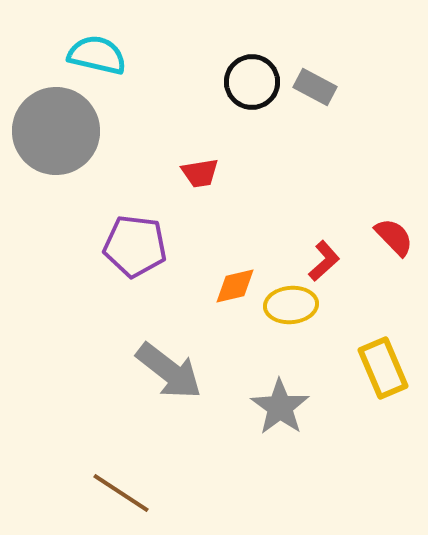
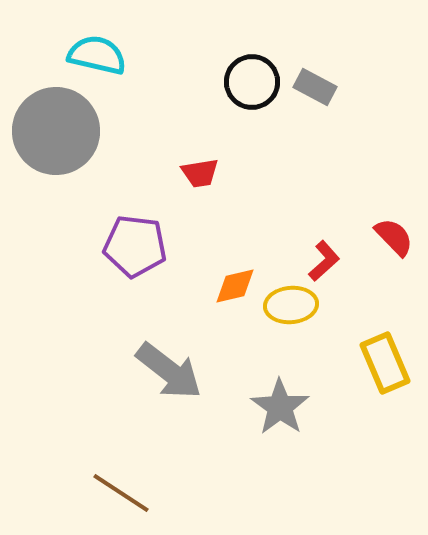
yellow rectangle: moved 2 px right, 5 px up
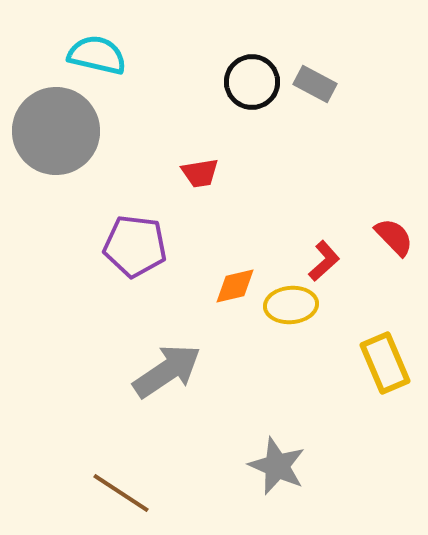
gray rectangle: moved 3 px up
gray arrow: moved 2 px left; rotated 72 degrees counterclockwise
gray star: moved 3 px left, 59 px down; rotated 12 degrees counterclockwise
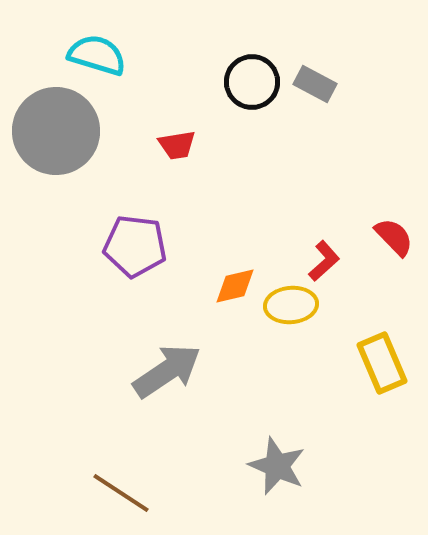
cyan semicircle: rotated 4 degrees clockwise
red trapezoid: moved 23 px left, 28 px up
yellow rectangle: moved 3 px left
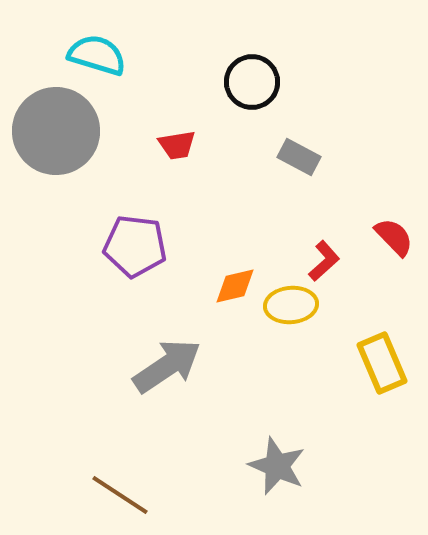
gray rectangle: moved 16 px left, 73 px down
gray arrow: moved 5 px up
brown line: moved 1 px left, 2 px down
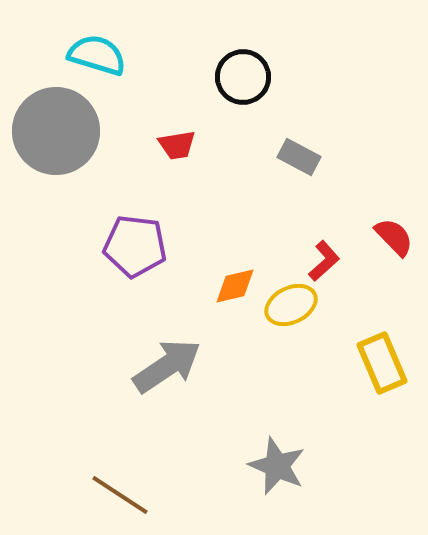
black circle: moved 9 px left, 5 px up
yellow ellipse: rotated 21 degrees counterclockwise
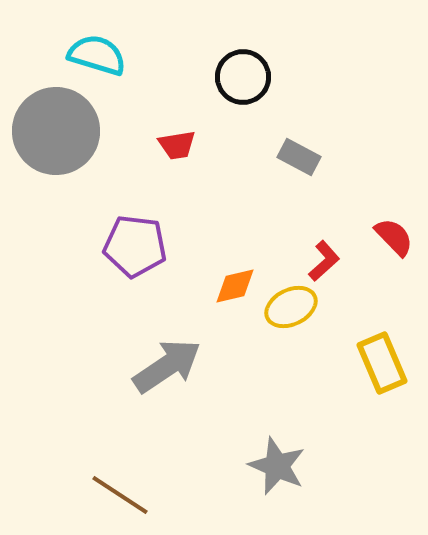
yellow ellipse: moved 2 px down
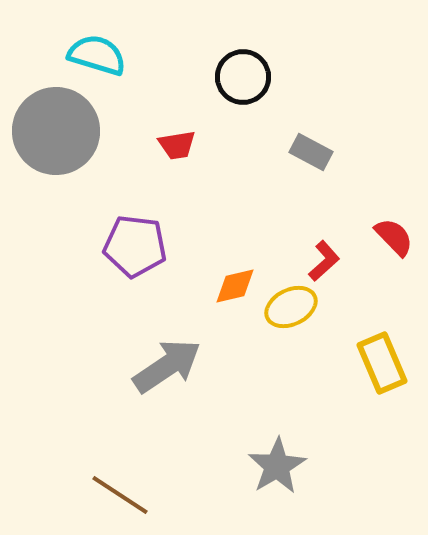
gray rectangle: moved 12 px right, 5 px up
gray star: rotated 18 degrees clockwise
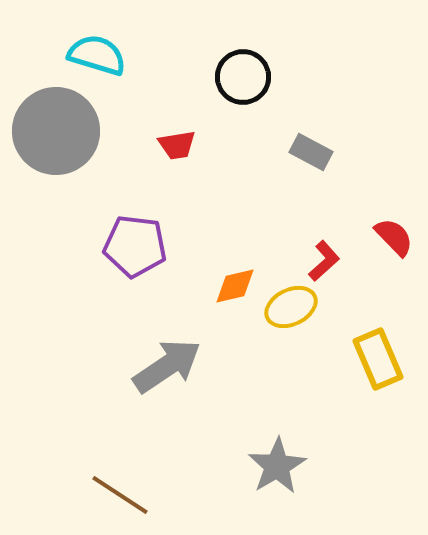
yellow rectangle: moved 4 px left, 4 px up
